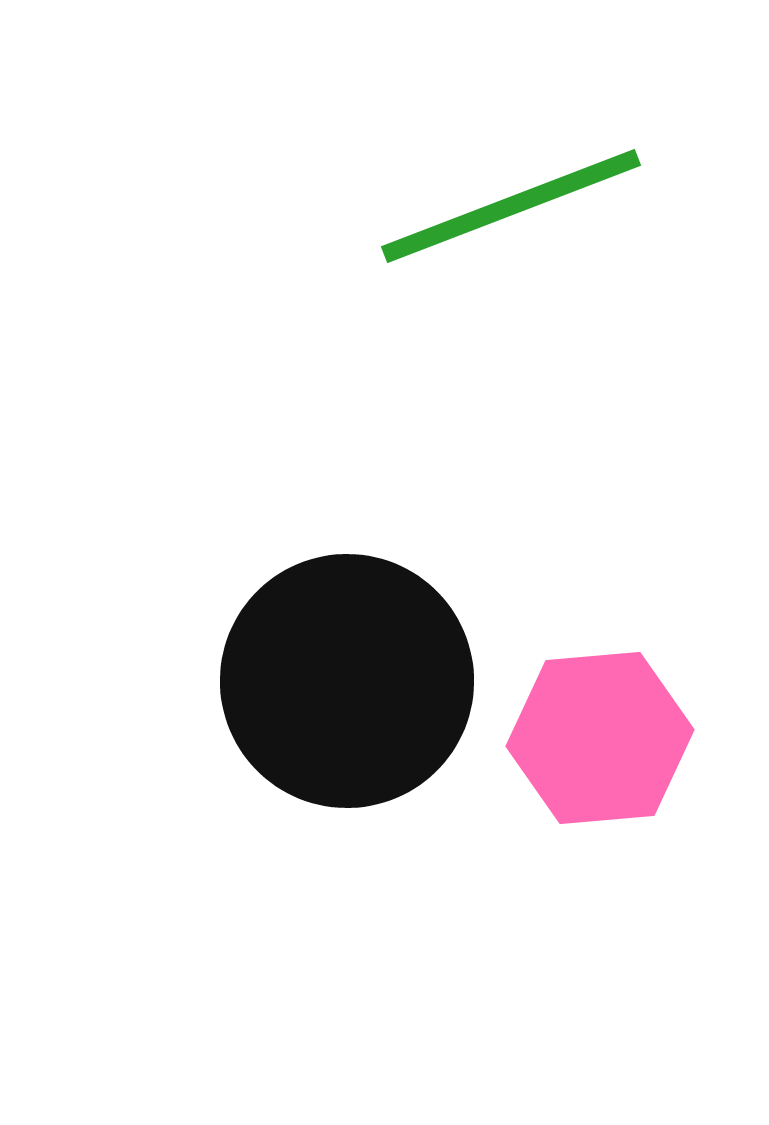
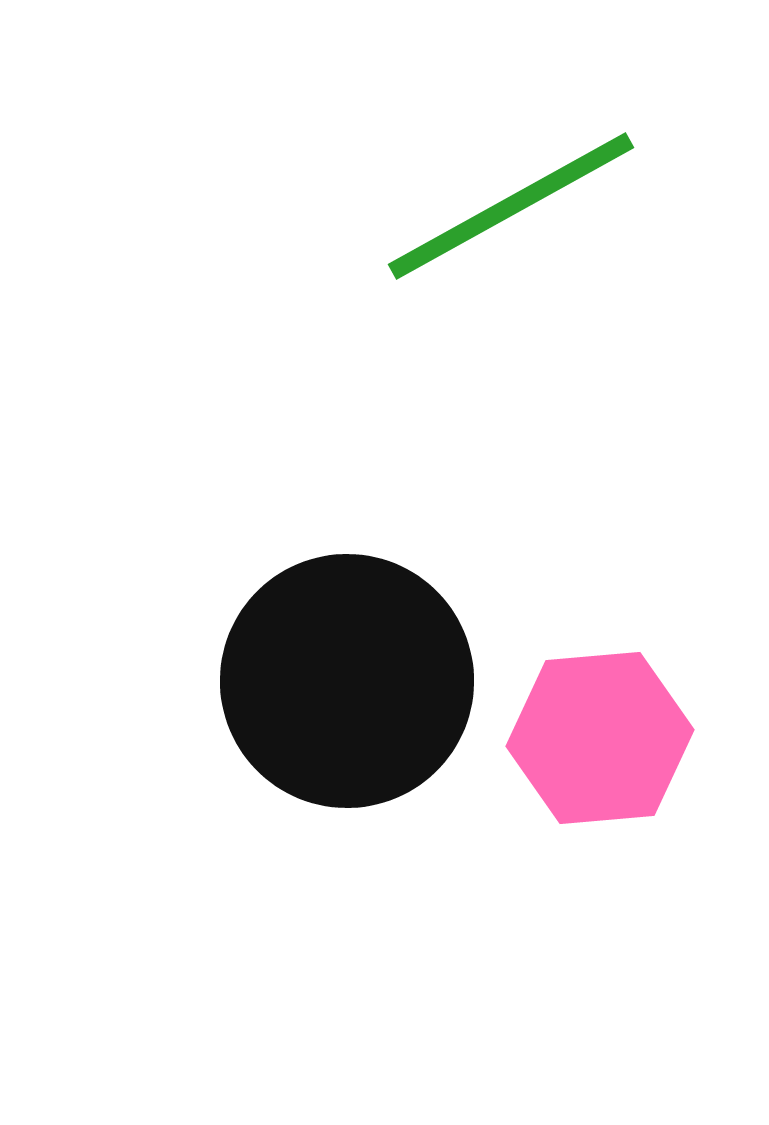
green line: rotated 8 degrees counterclockwise
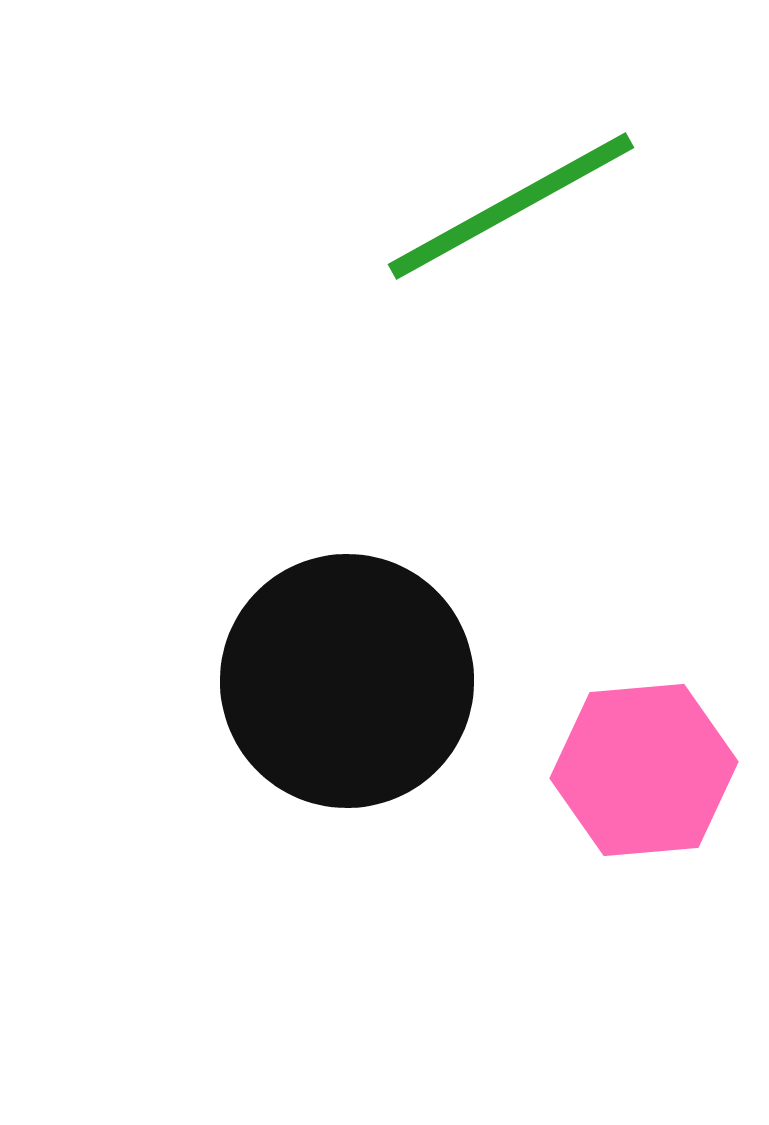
pink hexagon: moved 44 px right, 32 px down
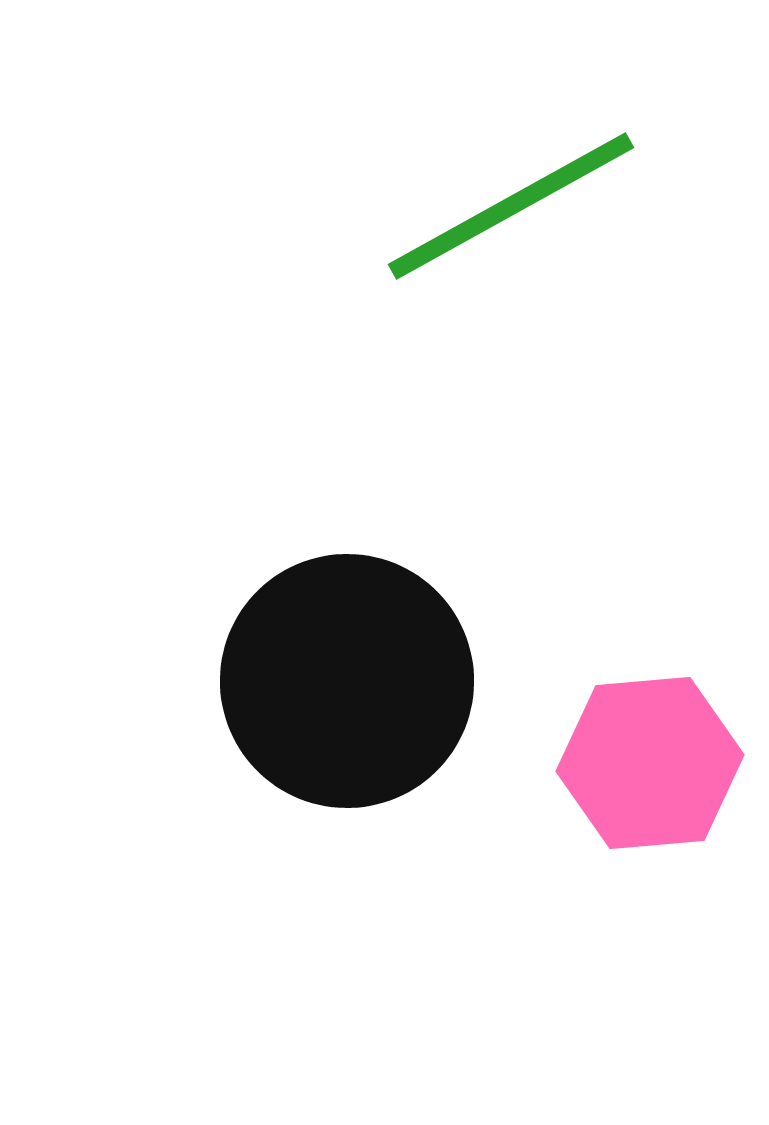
pink hexagon: moved 6 px right, 7 px up
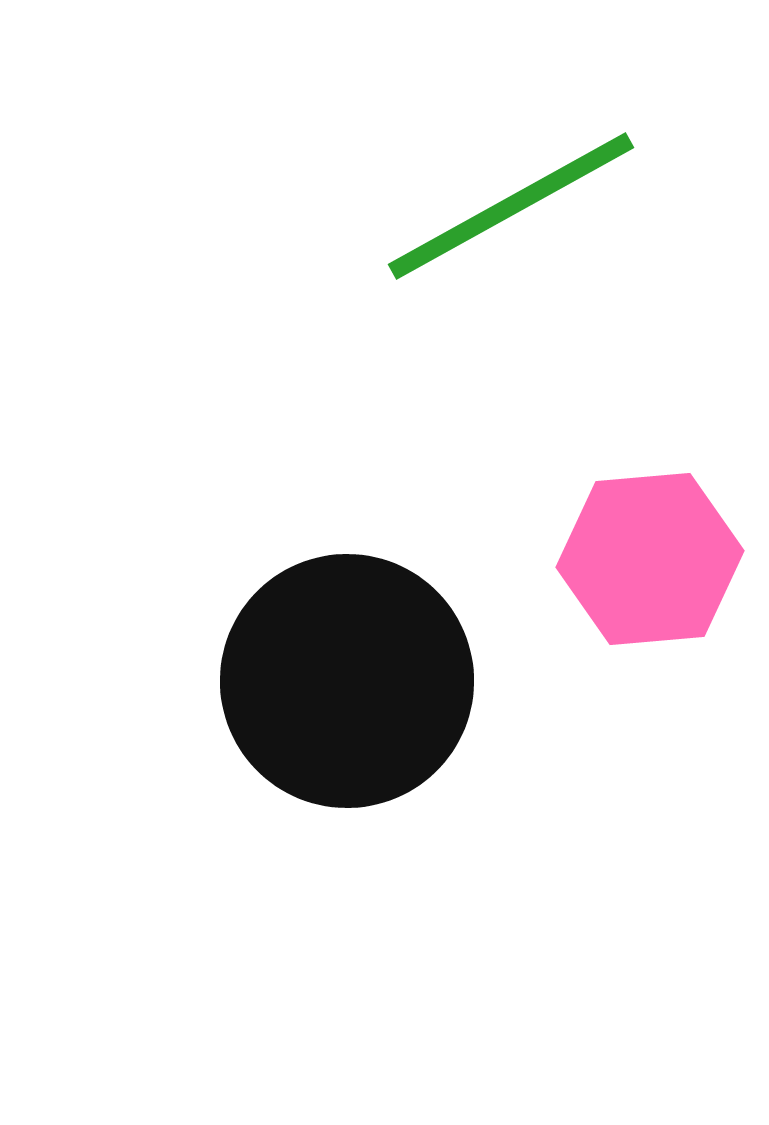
pink hexagon: moved 204 px up
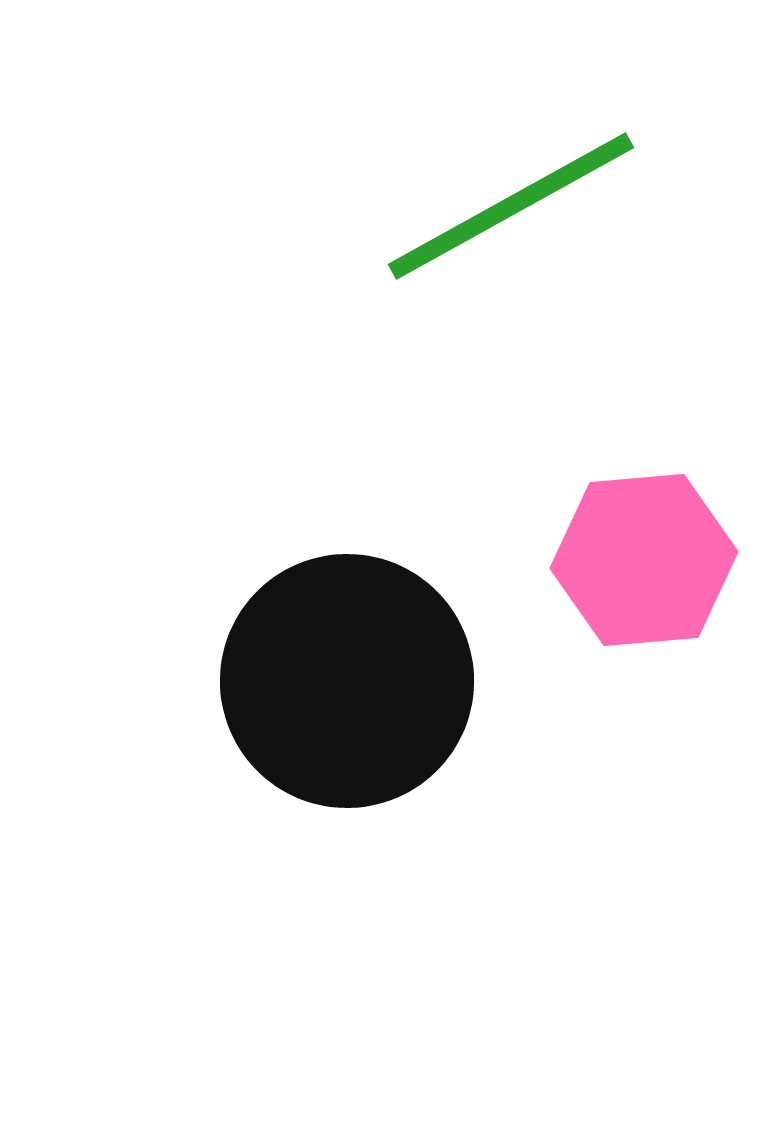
pink hexagon: moved 6 px left, 1 px down
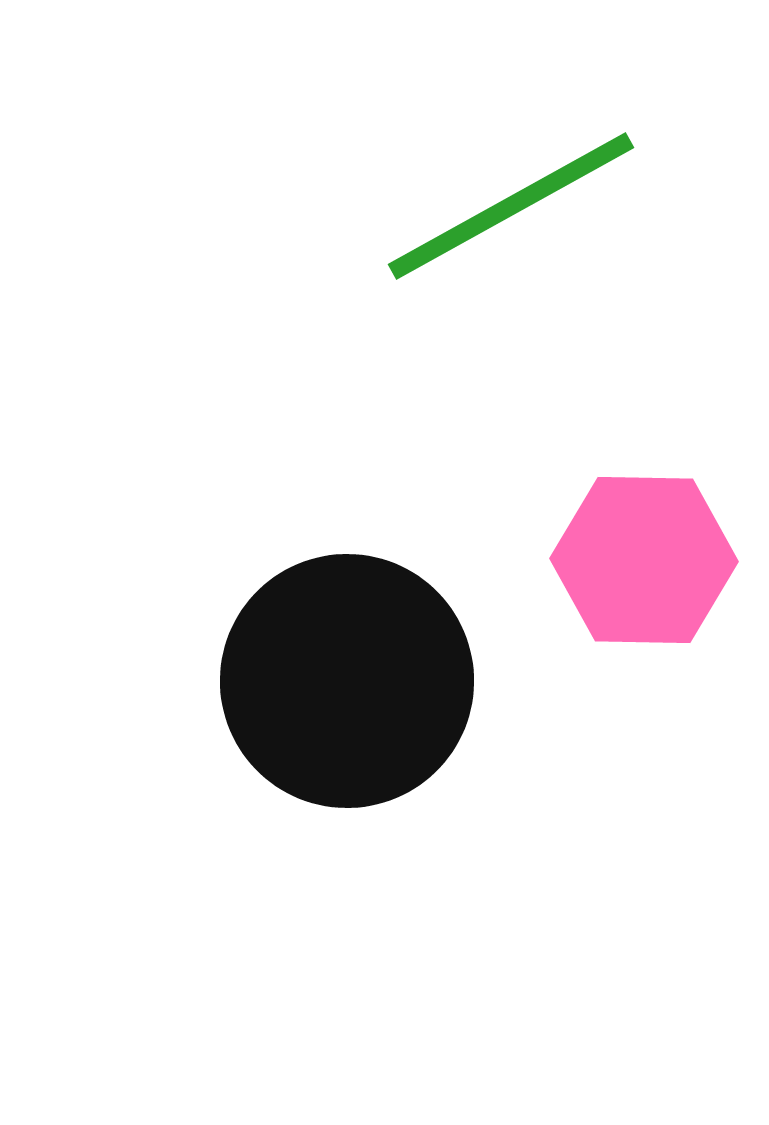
pink hexagon: rotated 6 degrees clockwise
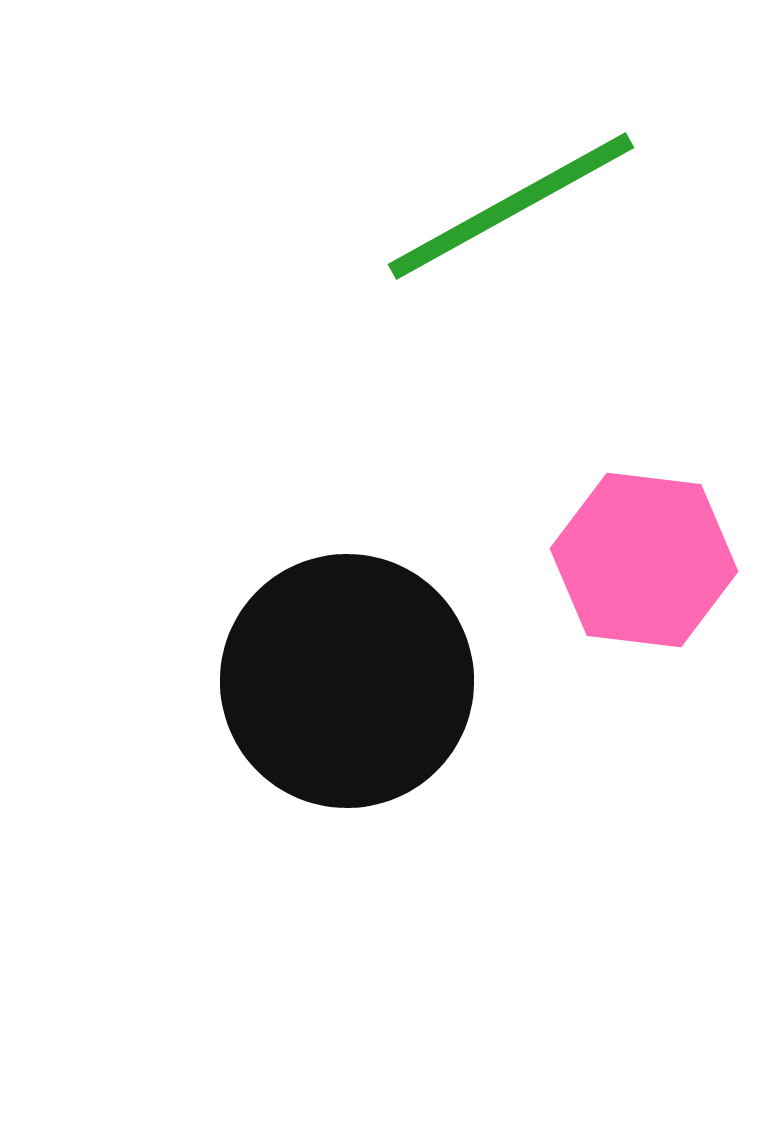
pink hexagon: rotated 6 degrees clockwise
